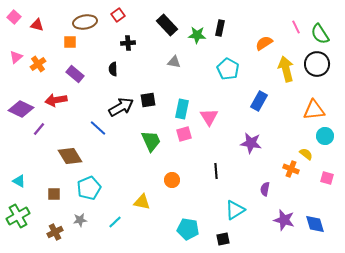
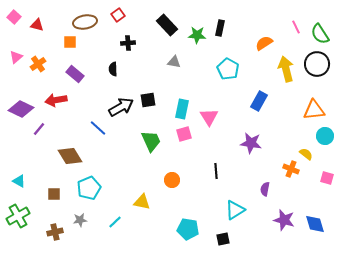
brown cross at (55, 232): rotated 14 degrees clockwise
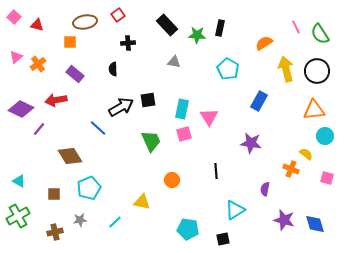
black circle at (317, 64): moved 7 px down
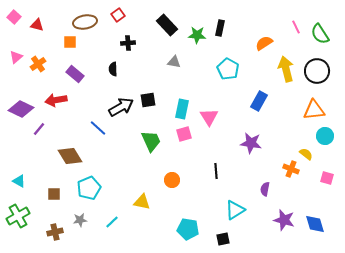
cyan line at (115, 222): moved 3 px left
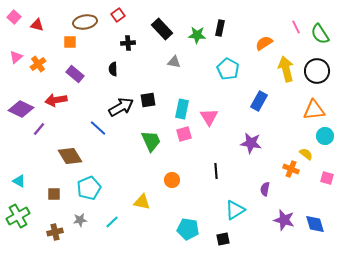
black rectangle at (167, 25): moved 5 px left, 4 px down
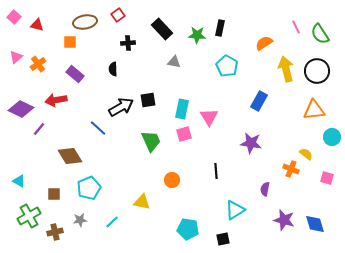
cyan pentagon at (228, 69): moved 1 px left, 3 px up
cyan circle at (325, 136): moved 7 px right, 1 px down
green cross at (18, 216): moved 11 px right
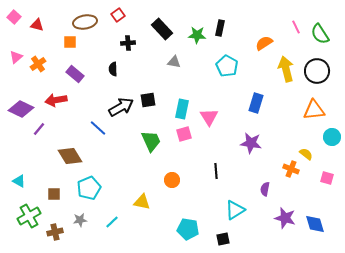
blue rectangle at (259, 101): moved 3 px left, 2 px down; rotated 12 degrees counterclockwise
purple star at (284, 220): moved 1 px right, 2 px up
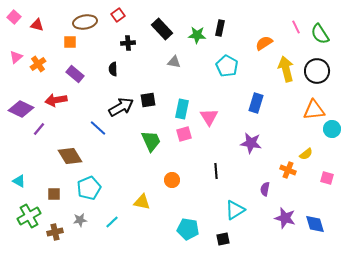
cyan circle at (332, 137): moved 8 px up
yellow semicircle at (306, 154): rotated 104 degrees clockwise
orange cross at (291, 169): moved 3 px left, 1 px down
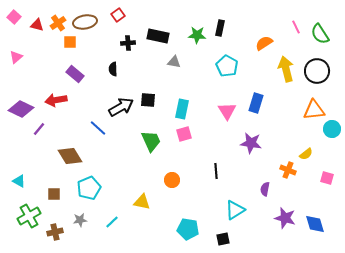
black rectangle at (162, 29): moved 4 px left, 7 px down; rotated 35 degrees counterclockwise
orange cross at (38, 64): moved 20 px right, 41 px up
black square at (148, 100): rotated 14 degrees clockwise
pink triangle at (209, 117): moved 18 px right, 6 px up
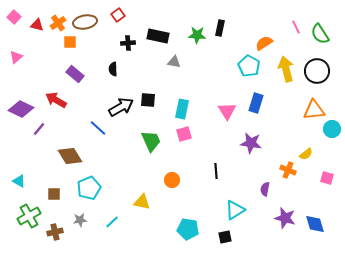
cyan pentagon at (227, 66): moved 22 px right
red arrow at (56, 100): rotated 40 degrees clockwise
black square at (223, 239): moved 2 px right, 2 px up
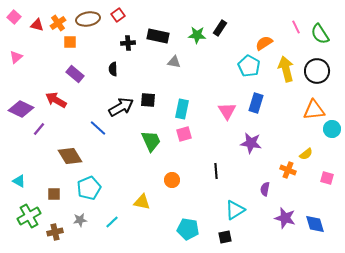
brown ellipse at (85, 22): moved 3 px right, 3 px up
black rectangle at (220, 28): rotated 21 degrees clockwise
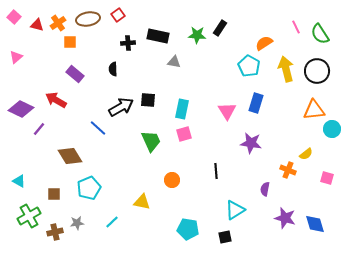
gray star at (80, 220): moved 3 px left, 3 px down
